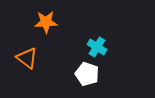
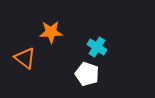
orange star: moved 5 px right, 10 px down
orange triangle: moved 2 px left
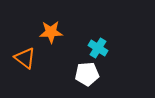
cyan cross: moved 1 px right, 1 px down
white pentagon: rotated 25 degrees counterclockwise
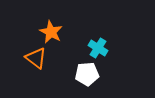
orange star: rotated 30 degrees clockwise
orange triangle: moved 11 px right
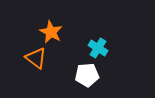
white pentagon: moved 1 px down
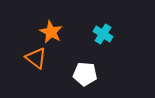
cyan cross: moved 5 px right, 14 px up
white pentagon: moved 2 px left, 1 px up; rotated 10 degrees clockwise
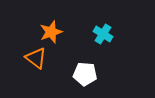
orange star: rotated 25 degrees clockwise
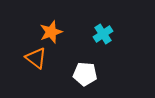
cyan cross: rotated 24 degrees clockwise
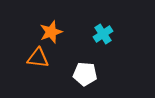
orange triangle: moved 2 px right; rotated 30 degrees counterclockwise
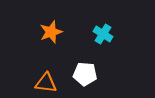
cyan cross: rotated 24 degrees counterclockwise
orange triangle: moved 8 px right, 25 px down
